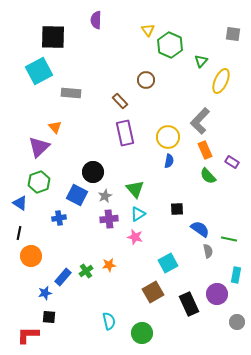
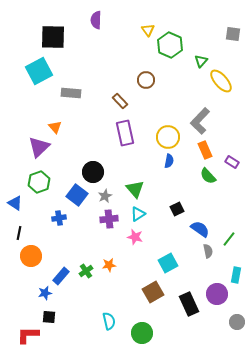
yellow ellipse at (221, 81): rotated 65 degrees counterclockwise
blue square at (77, 195): rotated 10 degrees clockwise
blue triangle at (20, 203): moved 5 px left
black square at (177, 209): rotated 24 degrees counterclockwise
green line at (229, 239): rotated 63 degrees counterclockwise
blue rectangle at (63, 277): moved 2 px left, 1 px up
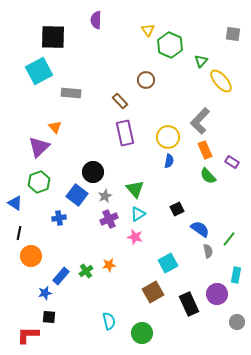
purple cross at (109, 219): rotated 18 degrees counterclockwise
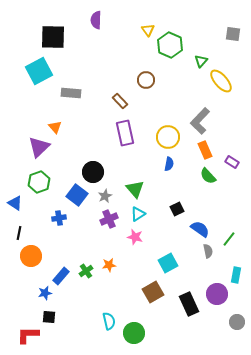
blue semicircle at (169, 161): moved 3 px down
green circle at (142, 333): moved 8 px left
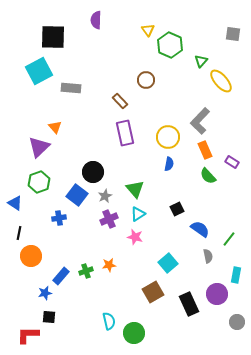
gray rectangle at (71, 93): moved 5 px up
gray semicircle at (208, 251): moved 5 px down
cyan square at (168, 263): rotated 12 degrees counterclockwise
green cross at (86, 271): rotated 16 degrees clockwise
